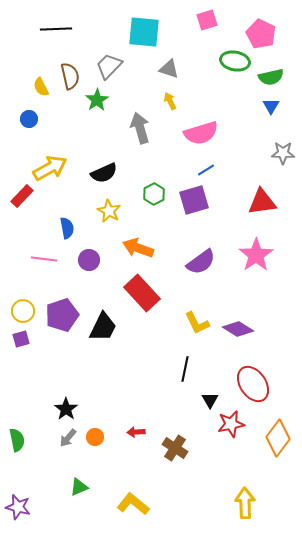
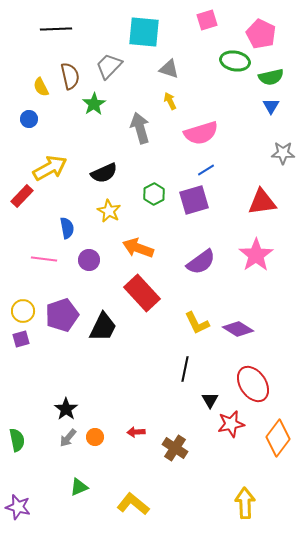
green star at (97, 100): moved 3 px left, 4 px down
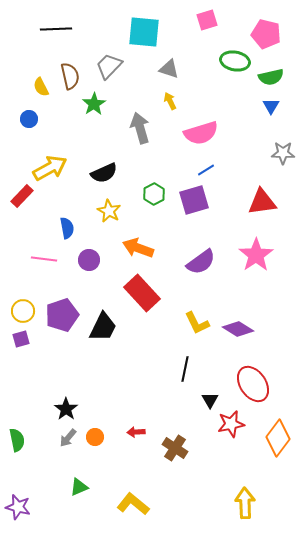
pink pentagon at (261, 34): moved 5 px right; rotated 12 degrees counterclockwise
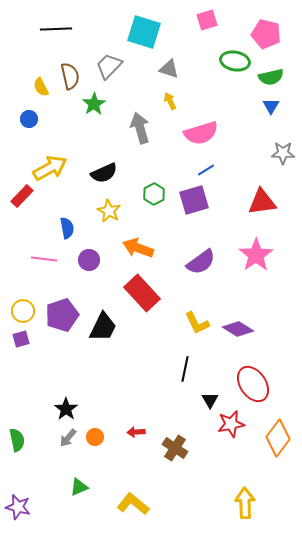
cyan square at (144, 32): rotated 12 degrees clockwise
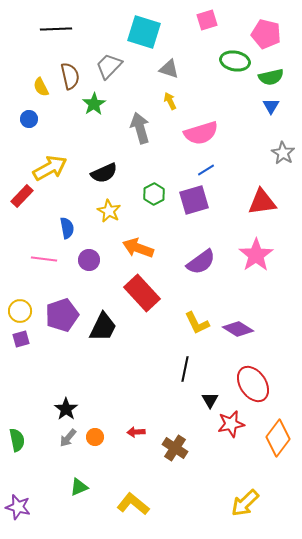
gray star at (283, 153): rotated 30 degrees clockwise
yellow circle at (23, 311): moved 3 px left
yellow arrow at (245, 503): rotated 132 degrees counterclockwise
